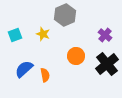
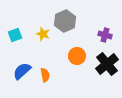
gray hexagon: moved 6 px down
purple cross: rotated 24 degrees counterclockwise
orange circle: moved 1 px right
blue semicircle: moved 2 px left, 2 px down
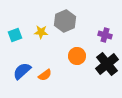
yellow star: moved 2 px left, 2 px up; rotated 16 degrees counterclockwise
orange semicircle: rotated 64 degrees clockwise
